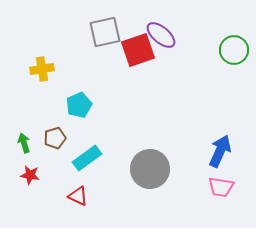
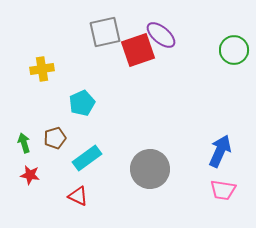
cyan pentagon: moved 3 px right, 2 px up
pink trapezoid: moved 2 px right, 3 px down
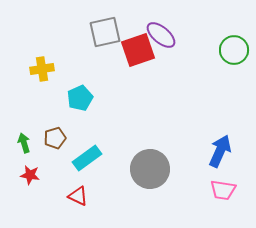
cyan pentagon: moved 2 px left, 5 px up
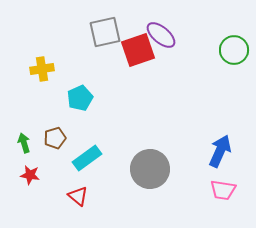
red triangle: rotated 15 degrees clockwise
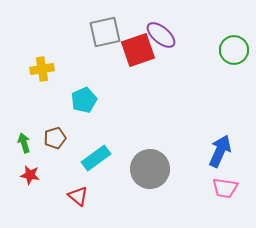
cyan pentagon: moved 4 px right, 2 px down
cyan rectangle: moved 9 px right
pink trapezoid: moved 2 px right, 2 px up
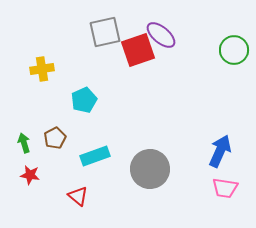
brown pentagon: rotated 10 degrees counterclockwise
cyan rectangle: moved 1 px left, 2 px up; rotated 16 degrees clockwise
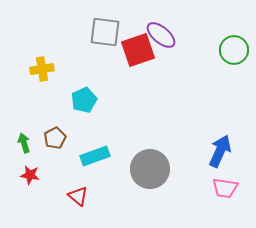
gray square: rotated 20 degrees clockwise
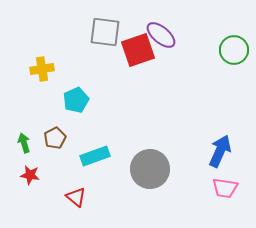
cyan pentagon: moved 8 px left
red triangle: moved 2 px left, 1 px down
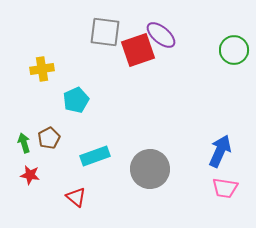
brown pentagon: moved 6 px left
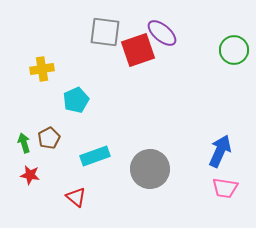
purple ellipse: moved 1 px right, 2 px up
